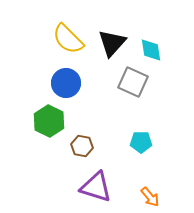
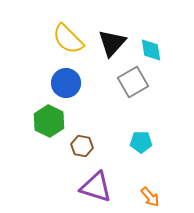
gray square: rotated 36 degrees clockwise
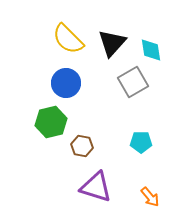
green hexagon: moved 2 px right, 1 px down; rotated 20 degrees clockwise
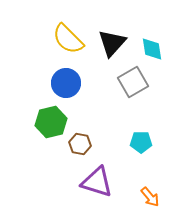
cyan diamond: moved 1 px right, 1 px up
brown hexagon: moved 2 px left, 2 px up
purple triangle: moved 1 px right, 5 px up
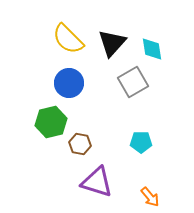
blue circle: moved 3 px right
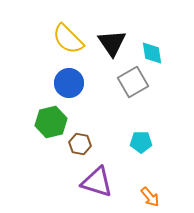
black triangle: rotated 16 degrees counterclockwise
cyan diamond: moved 4 px down
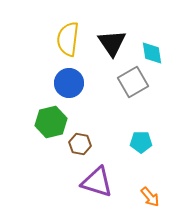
yellow semicircle: rotated 52 degrees clockwise
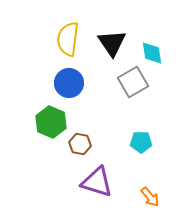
green hexagon: rotated 24 degrees counterclockwise
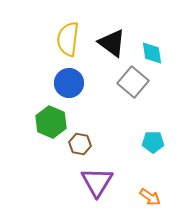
black triangle: rotated 20 degrees counterclockwise
gray square: rotated 20 degrees counterclockwise
cyan pentagon: moved 12 px right
purple triangle: rotated 44 degrees clockwise
orange arrow: rotated 15 degrees counterclockwise
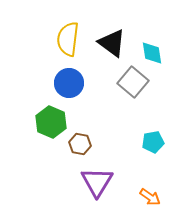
cyan pentagon: rotated 10 degrees counterclockwise
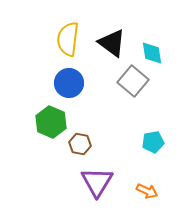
gray square: moved 1 px up
orange arrow: moved 3 px left, 6 px up; rotated 10 degrees counterclockwise
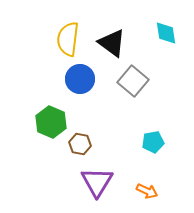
cyan diamond: moved 14 px right, 20 px up
blue circle: moved 11 px right, 4 px up
